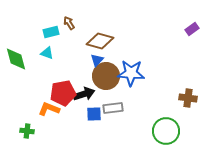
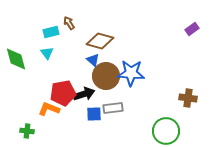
cyan triangle: rotated 32 degrees clockwise
blue triangle: moved 4 px left; rotated 32 degrees counterclockwise
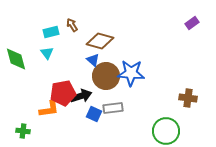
brown arrow: moved 3 px right, 2 px down
purple rectangle: moved 6 px up
black arrow: moved 3 px left, 2 px down
orange L-shape: rotated 150 degrees clockwise
blue square: rotated 28 degrees clockwise
green cross: moved 4 px left
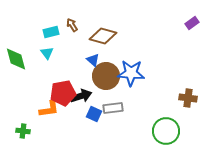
brown diamond: moved 3 px right, 5 px up
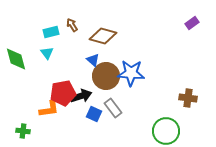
gray rectangle: rotated 60 degrees clockwise
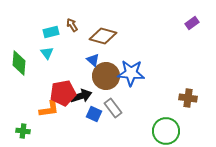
green diamond: moved 3 px right, 4 px down; rotated 20 degrees clockwise
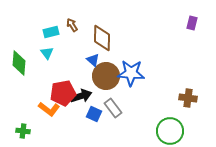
purple rectangle: rotated 40 degrees counterclockwise
brown diamond: moved 1 px left, 2 px down; rotated 76 degrees clockwise
orange L-shape: rotated 45 degrees clockwise
green circle: moved 4 px right
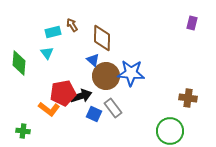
cyan rectangle: moved 2 px right
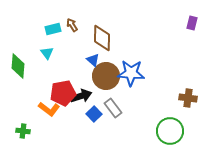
cyan rectangle: moved 3 px up
green diamond: moved 1 px left, 3 px down
blue square: rotated 21 degrees clockwise
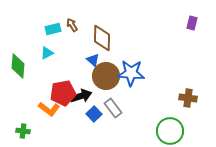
cyan triangle: rotated 40 degrees clockwise
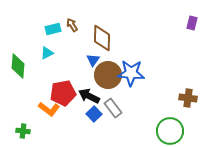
blue triangle: rotated 24 degrees clockwise
brown circle: moved 2 px right, 1 px up
black arrow: moved 8 px right; rotated 135 degrees counterclockwise
